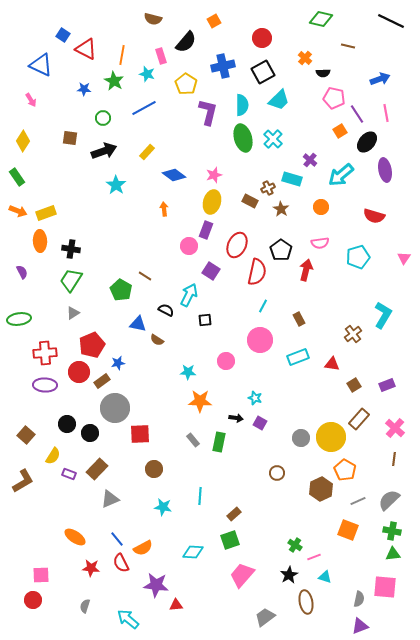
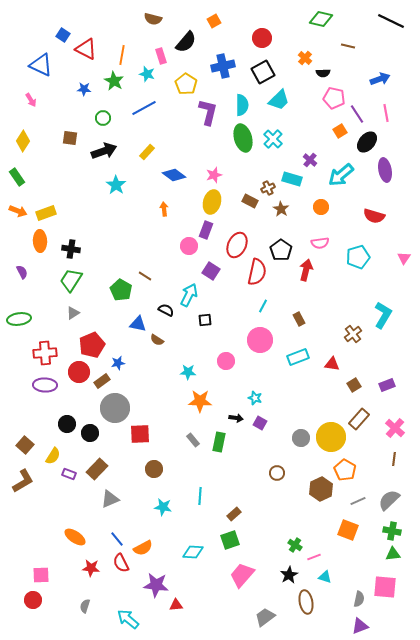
brown square at (26, 435): moved 1 px left, 10 px down
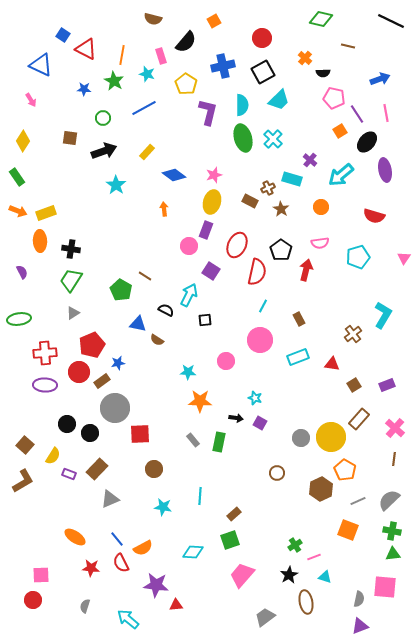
green cross at (295, 545): rotated 24 degrees clockwise
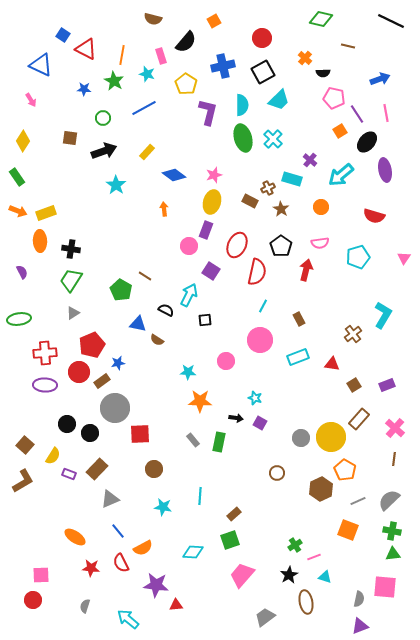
black pentagon at (281, 250): moved 4 px up
blue line at (117, 539): moved 1 px right, 8 px up
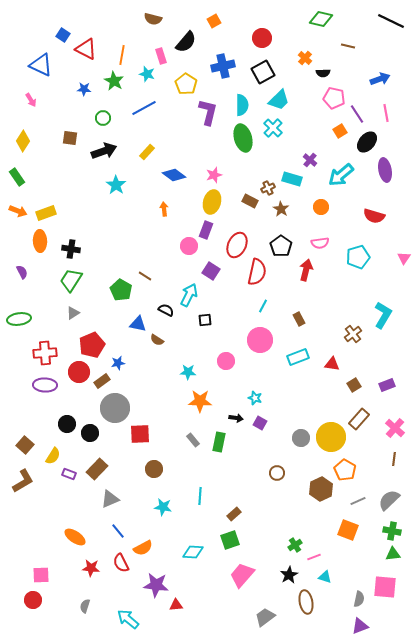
cyan cross at (273, 139): moved 11 px up
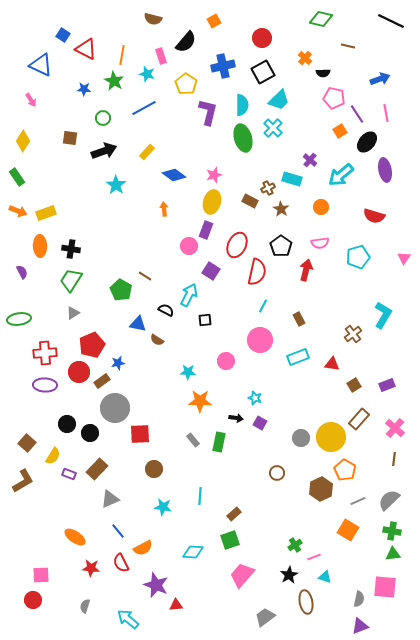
orange ellipse at (40, 241): moved 5 px down
brown square at (25, 445): moved 2 px right, 2 px up
orange square at (348, 530): rotated 10 degrees clockwise
purple star at (156, 585): rotated 15 degrees clockwise
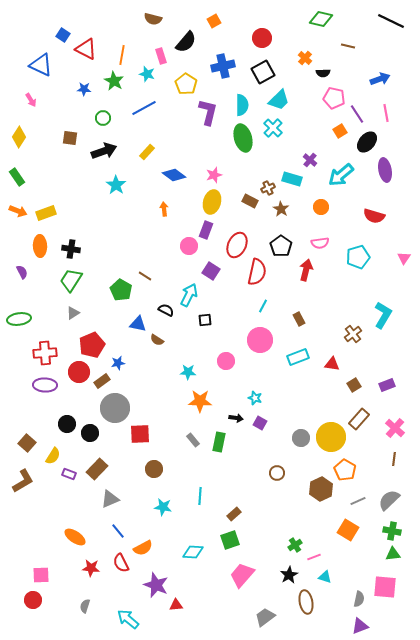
yellow diamond at (23, 141): moved 4 px left, 4 px up
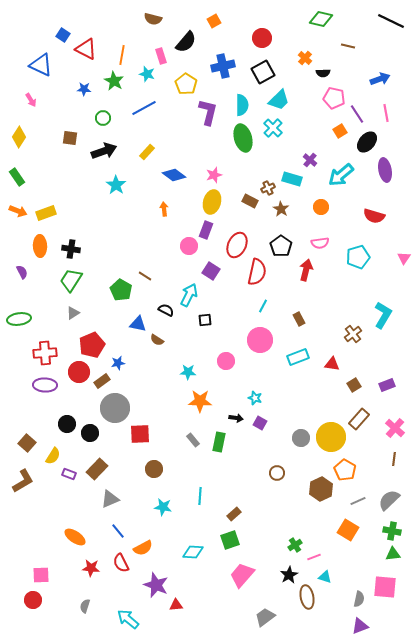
brown ellipse at (306, 602): moved 1 px right, 5 px up
